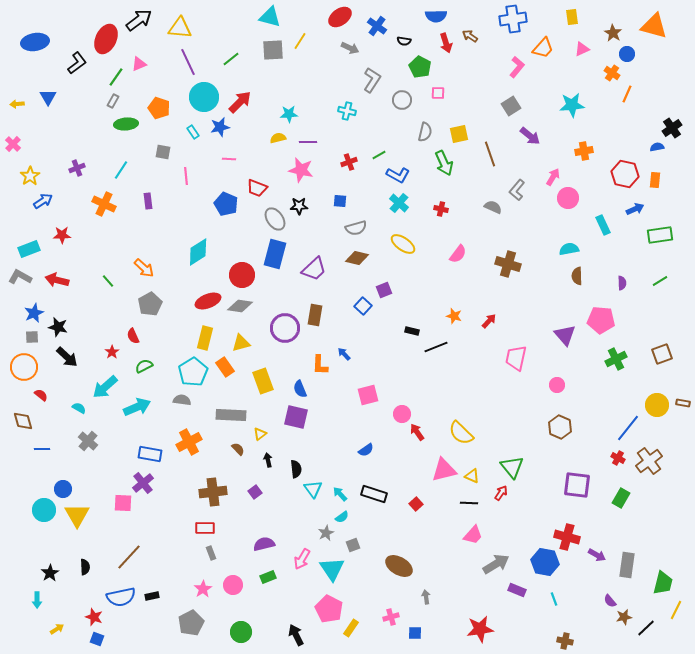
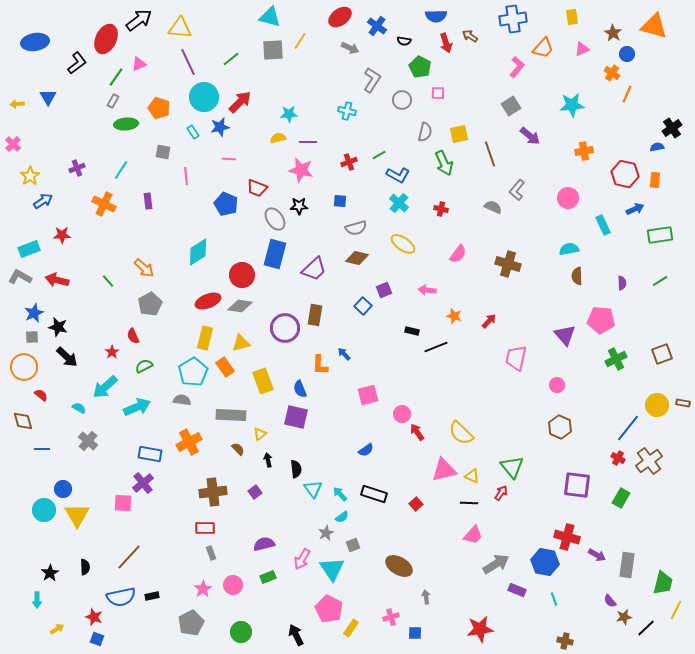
pink arrow at (553, 177): moved 126 px left, 113 px down; rotated 114 degrees counterclockwise
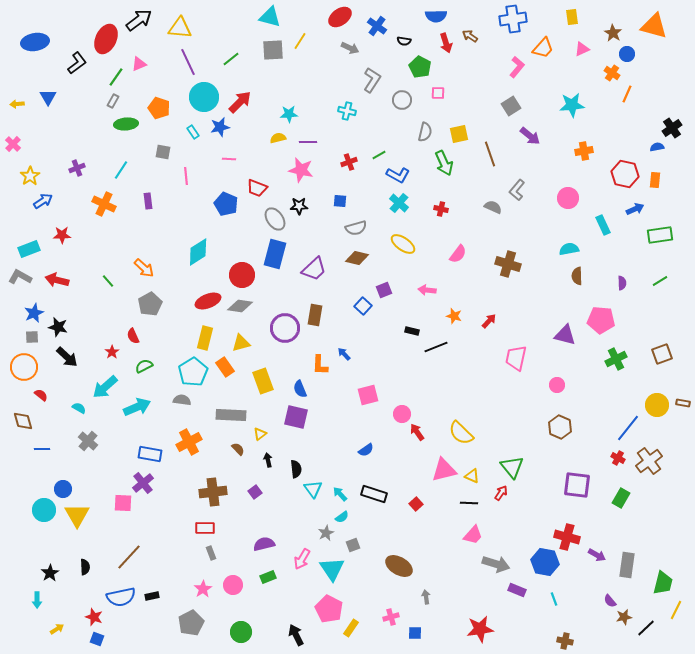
purple triangle at (565, 335): rotated 35 degrees counterclockwise
gray arrow at (496, 564): rotated 48 degrees clockwise
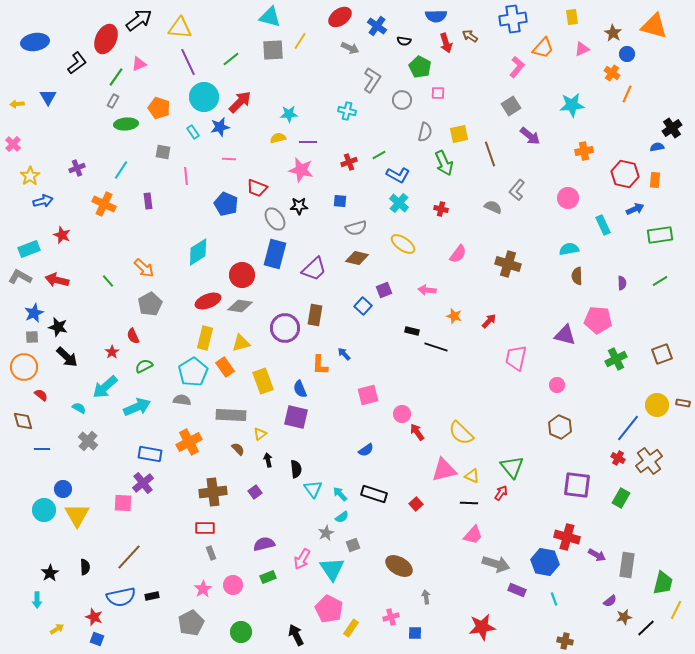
blue arrow at (43, 201): rotated 18 degrees clockwise
red star at (62, 235): rotated 24 degrees clockwise
pink pentagon at (601, 320): moved 3 px left
black line at (436, 347): rotated 40 degrees clockwise
purple semicircle at (610, 601): rotated 88 degrees counterclockwise
red star at (480, 629): moved 2 px right, 2 px up
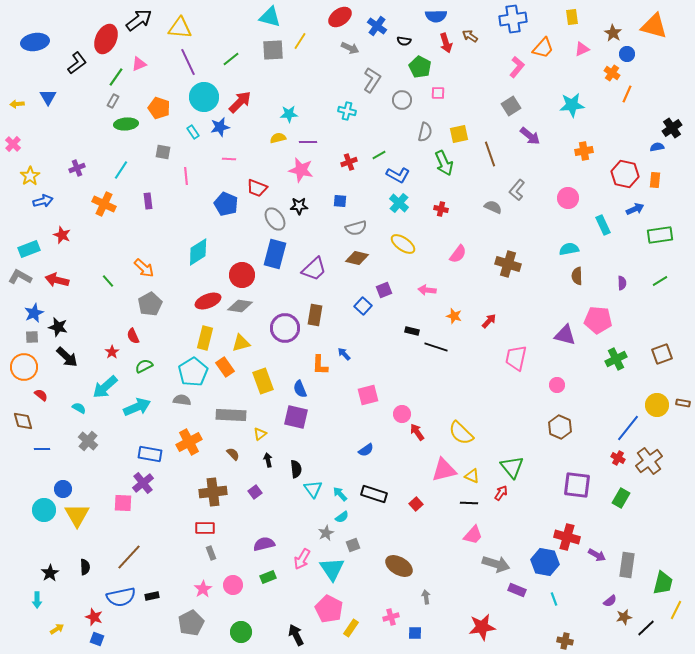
brown semicircle at (238, 449): moved 5 px left, 5 px down
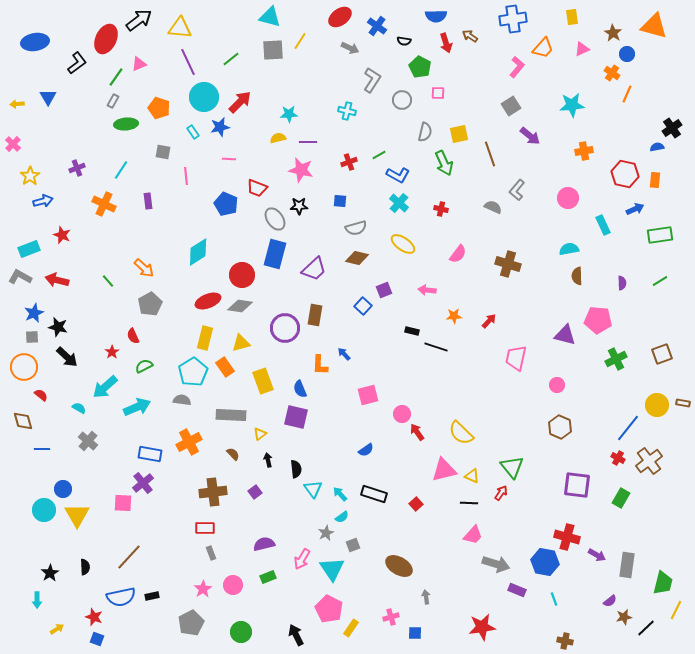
orange star at (454, 316): rotated 21 degrees counterclockwise
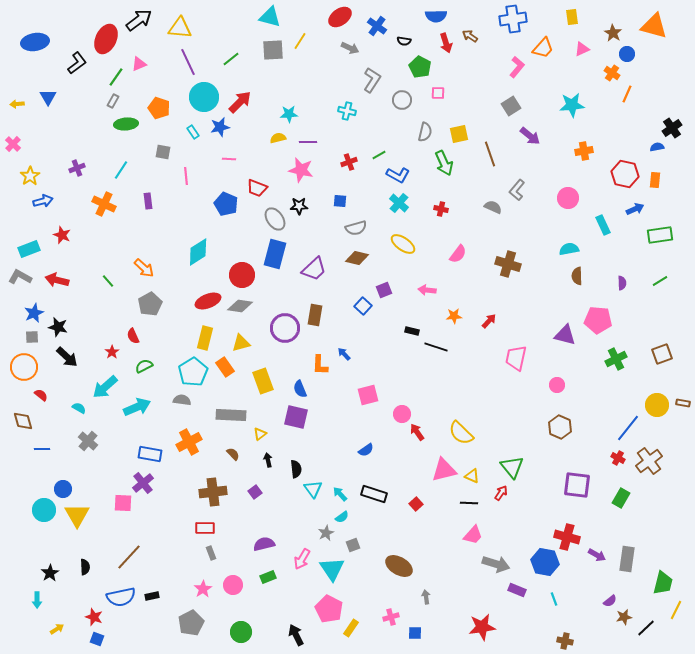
gray rectangle at (627, 565): moved 6 px up
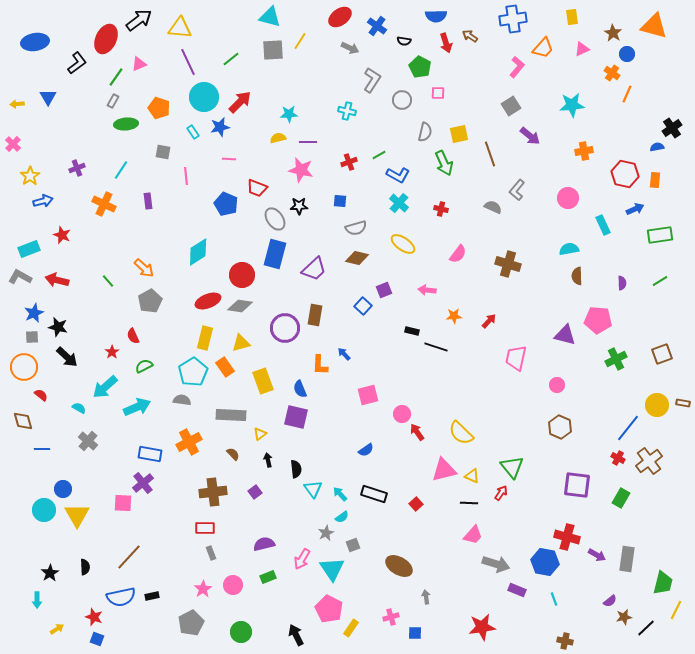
gray pentagon at (150, 304): moved 3 px up
